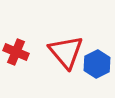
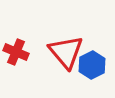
blue hexagon: moved 5 px left, 1 px down
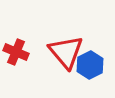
blue hexagon: moved 2 px left
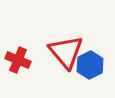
red cross: moved 2 px right, 8 px down
